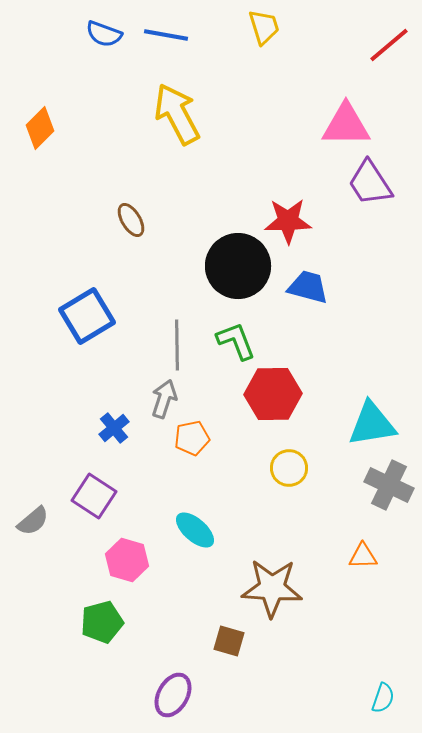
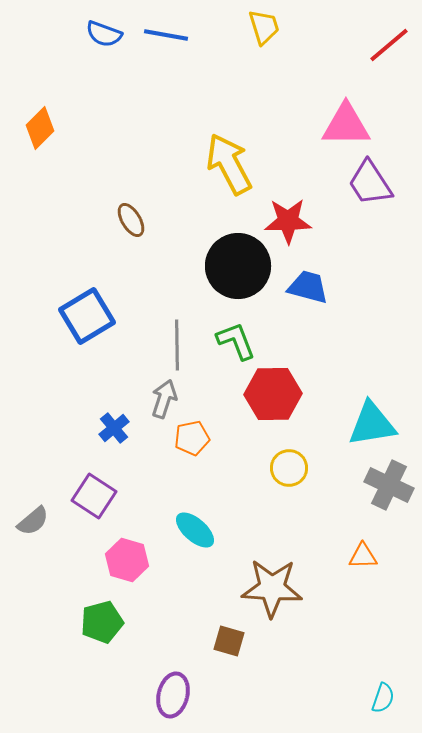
yellow arrow: moved 52 px right, 50 px down
purple ellipse: rotated 15 degrees counterclockwise
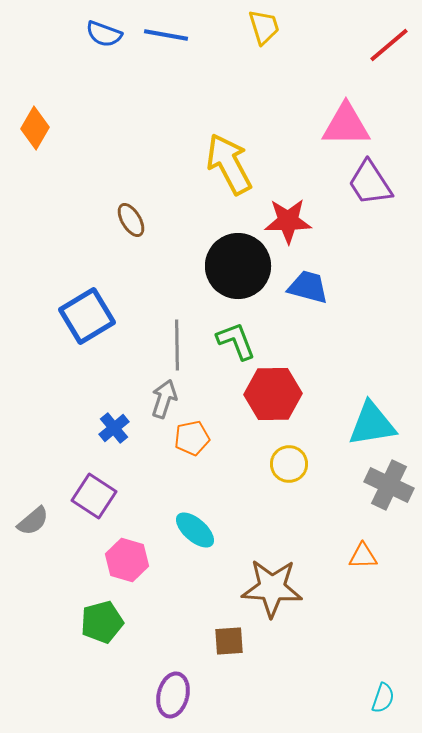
orange diamond: moved 5 px left; rotated 15 degrees counterclockwise
yellow circle: moved 4 px up
brown square: rotated 20 degrees counterclockwise
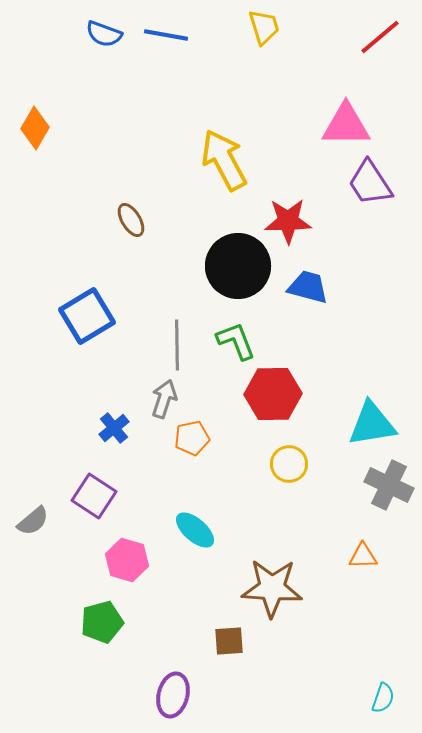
red line: moved 9 px left, 8 px up
yellow arrow: moved 5 px left, 4 px up
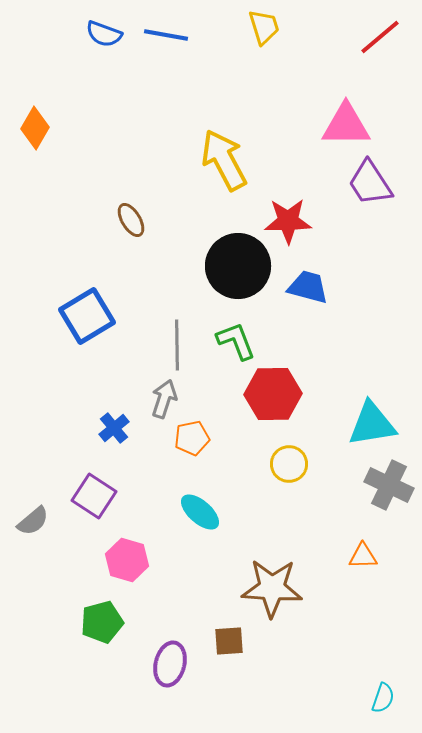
cyan ellipse: moved 5 px right, 18 px up
purple ellipse: moved 3 px left, 31 px up
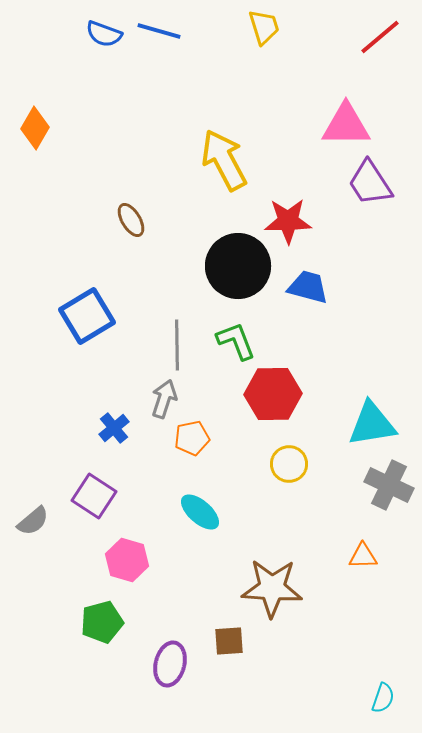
blue line: moved 7 px left, 4 px up; rotated 6 degrees clockwise
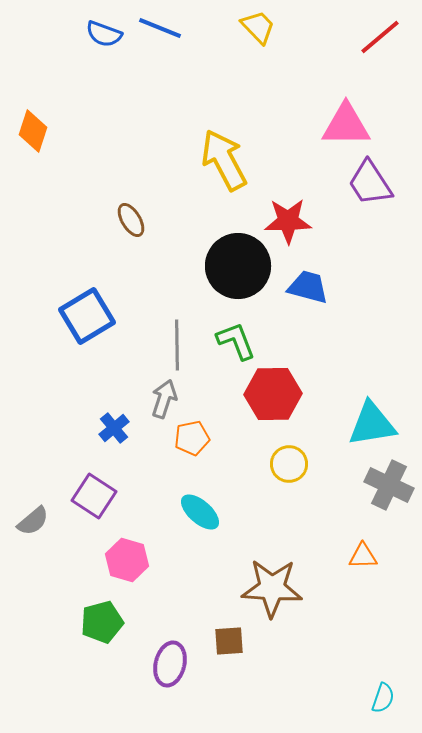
yellow trapezoid: moved 6 px left; rotated 27 degrees counterclockwise
blue line: moved 1 px right, 3 px up; rotated 6 degrees clockwise
orange diamond: moved 2 px left, 3 px down; rotated 12 degrees counterclockwise
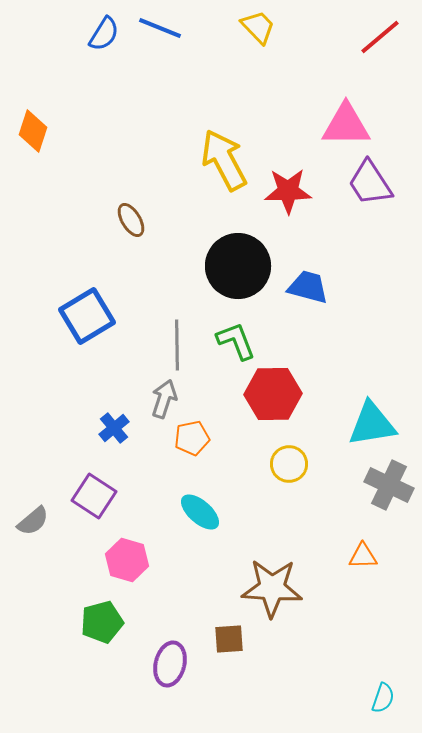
blue semicircle: rotated 78 degrees counterclockwise
red star: moved 30 px up
brown square: moved 2 px up
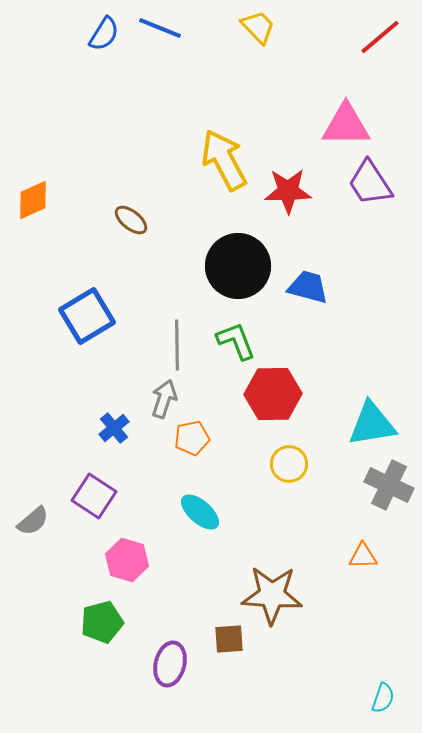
orange diamond: moved 69 px down; rotated 48 degrees clockwise
brown ellipse: rotated 20 degrees counterclockwise
brown star: moved 7 px down
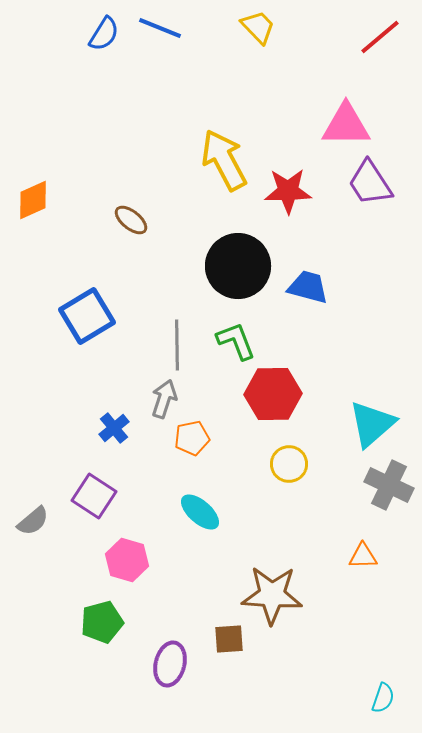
cyan triangle: rotated 32 degrees counterclockwise
